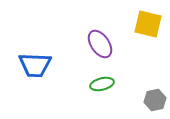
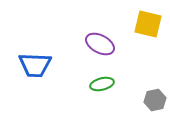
purple ellipse: rotated 28 degrees counterclockwise
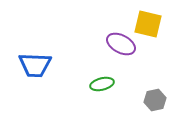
purple ellipse: moved 21 px right
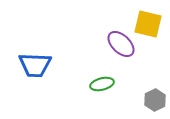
purple ellipse: rotated 16 degrees clockwise
gray hexagon: rotated 15 degrees counterclockwise
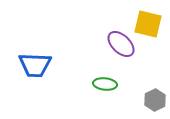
green ellipse: moved 3 px right; rotated 20 degrees clockwise
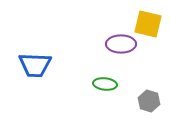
purple ellipse: rotated 44 degrees counterclockwise
gray hexagon: moved 6 px left, 1 px down; rotated 15 degrees counterclockwise
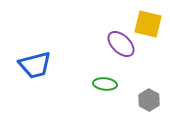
purple ellipse: rotated 44 degrees clockwise
blue trapezoid: rotated 16 degrees counterclockwise
gray hexagon: moved 1 px up; rotated 10 degrees clockwise
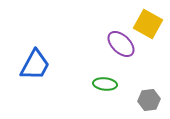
yellow square: rotated 16 degrees clockwise
blue trapezoid: rotated 48 degrees counterclockwise
gray hexagon: rotated 25 degrees clockwise
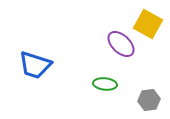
blue trapezoid: rotated 80 degrees clockwise
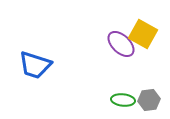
yellow square: moved 5 px left, 10 px down
green ellipse: moved 18 px right, 16 px down
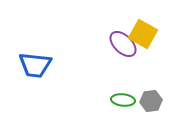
purple ellipse: moved 2 px right
blue trapezoid: rotated 12 degrees counterclockwise
gray hexagon: moved 2 px right, 1 px down
